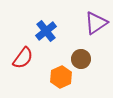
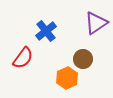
brown circle: moved 2 px right
orange hexagon: moved 6 px right, 1 px down
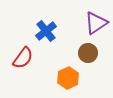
brown circle: moved 5 px right, 6 px up
orange hexagon: moved 1 px right
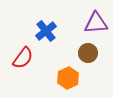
purple triangle: rotated 30 degrees clockwise
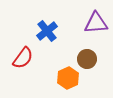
blue cross: moved 1 px right
brown circle: moved 1 px left, 6 px down
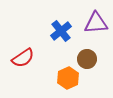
blue cross: moved 14 px right
red semicircle: rotated 20 degrees clockwise
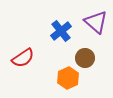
purple triangle: moved 1 px up; rotated 45 degrees clockwise
brown circle: moved 2 px left, 1 px up
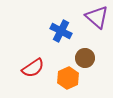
purple triangle: moved 1 px right, 5 px up
blue cross: rotated 25 degrees counterclockwise
red semicircle: moved 10 px right, 10 px down
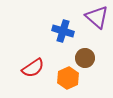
blue cross: moved 2 px right; rotated 10 degrees counterclockwise
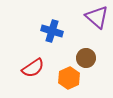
blue cross: moved 11 px left
brown circle: moved 1 px right
orange hexagon: moved 1 px right
